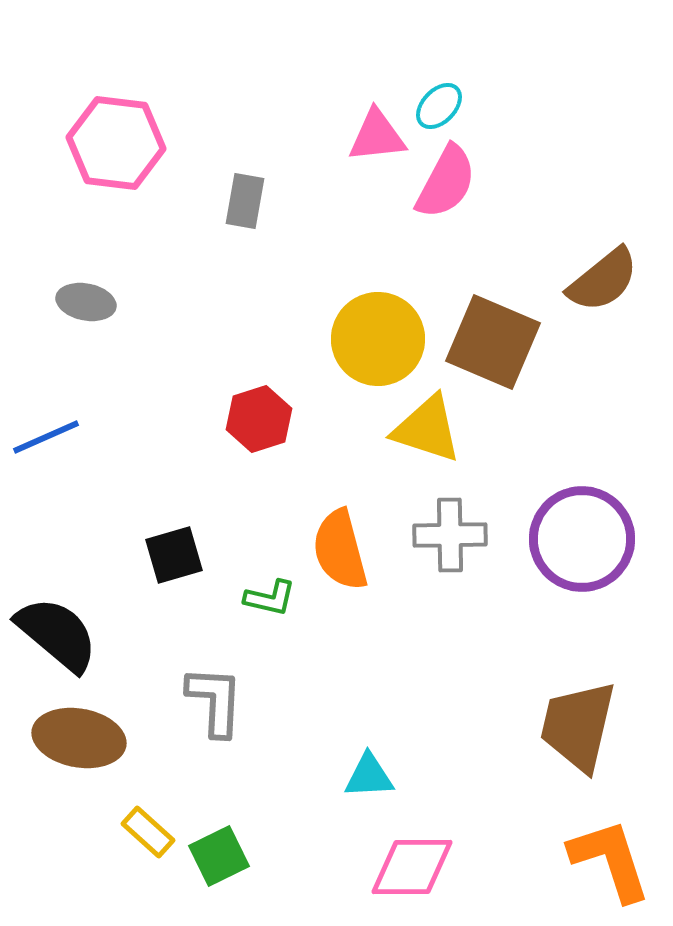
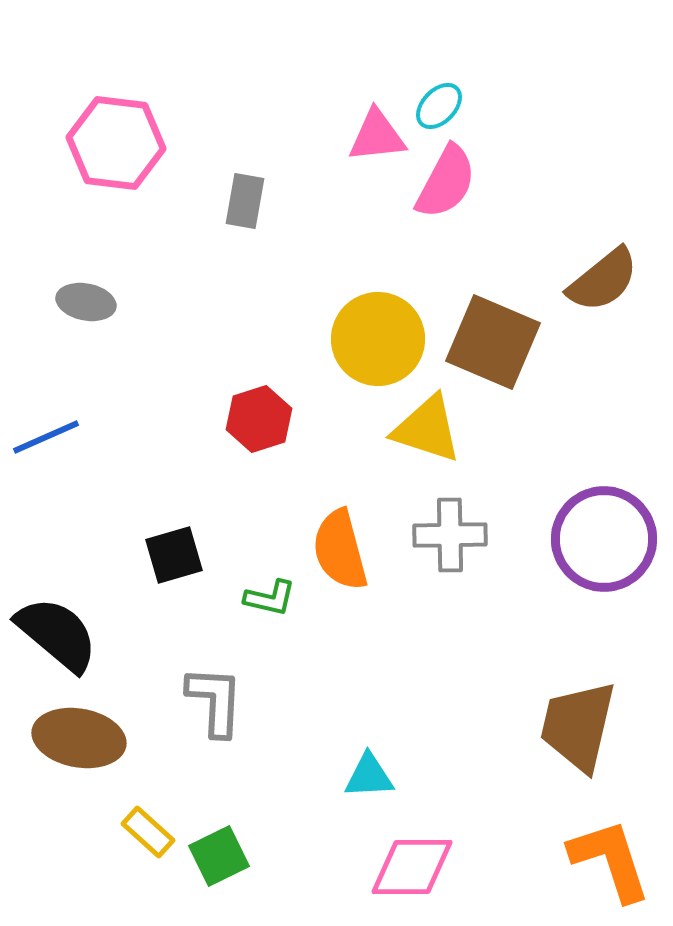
purple circle: moved 22 px right
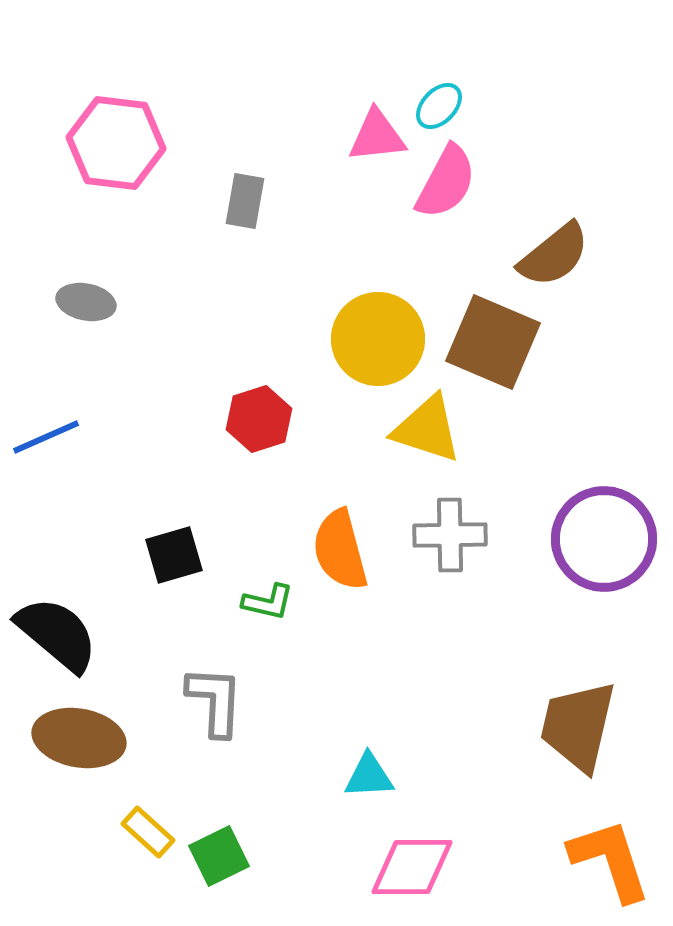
brown semicircle: moved 49 px left, 25 px up
green L-shape: moved 2 px left, 4 px down
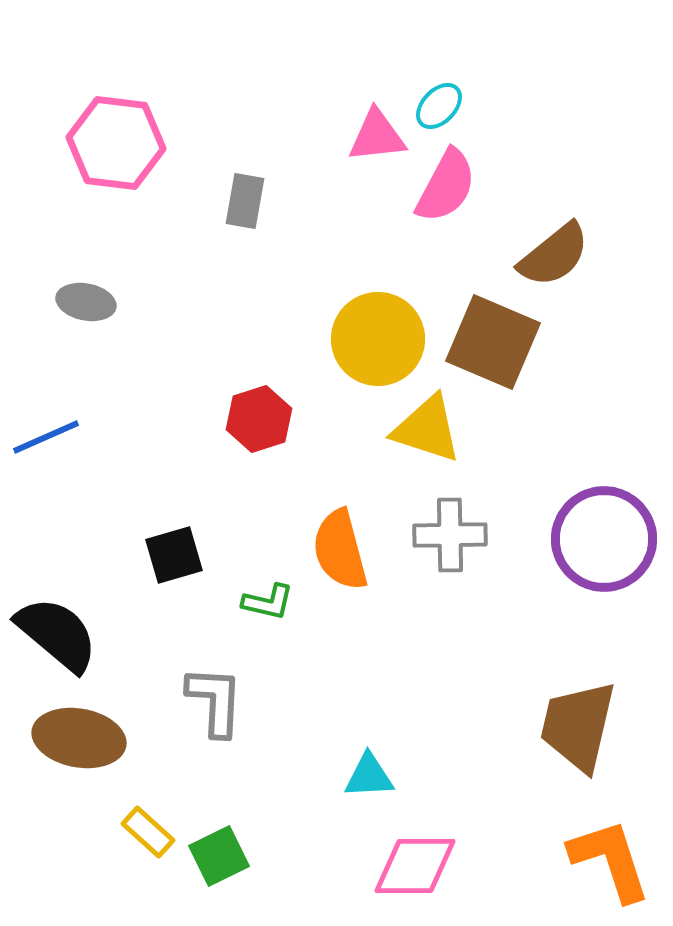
pink semicircle: moved 4 px down
pink diamond: moved 3 px right, 1 px up
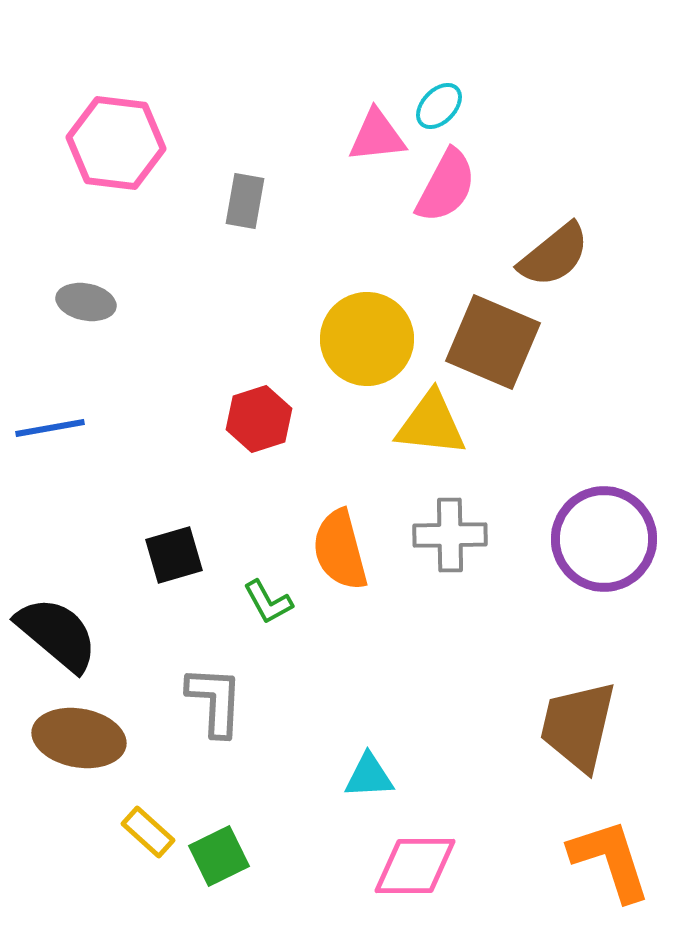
yellow circle: moved 11 px left
yellow triangle: moved 4 px right, 5 px up; rotated 12 degrees counterclockwise
blue line: moved 4 px right, 9 px up; rotated 14 degrees clockwise
green L-shape: rotated 48 degrees clockwise
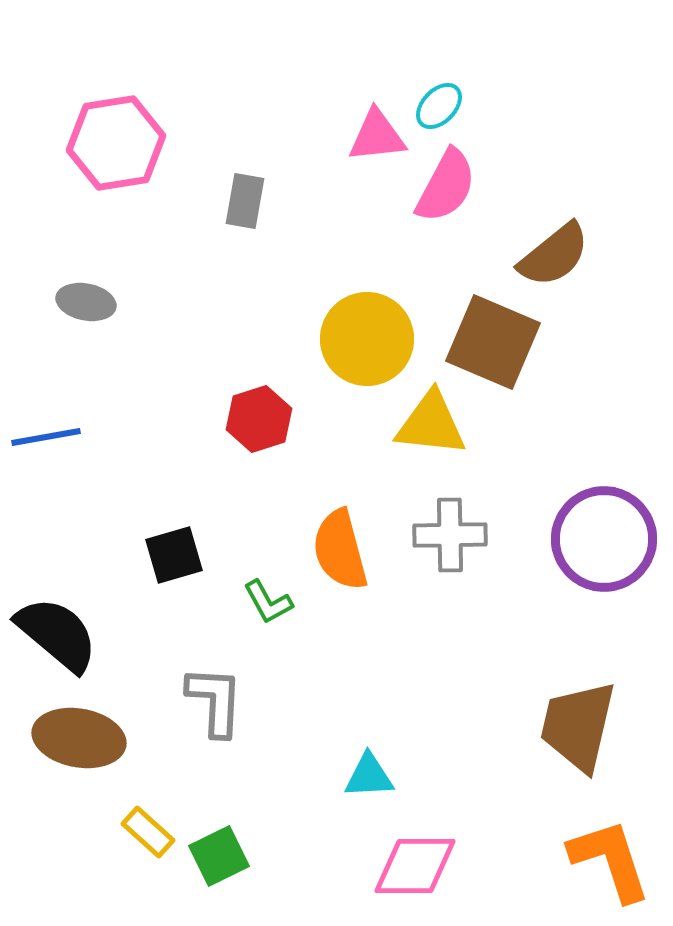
pink hexagon: rotated 16 degrees counterclockwise
blue line: moved 4 px left, 9 px down
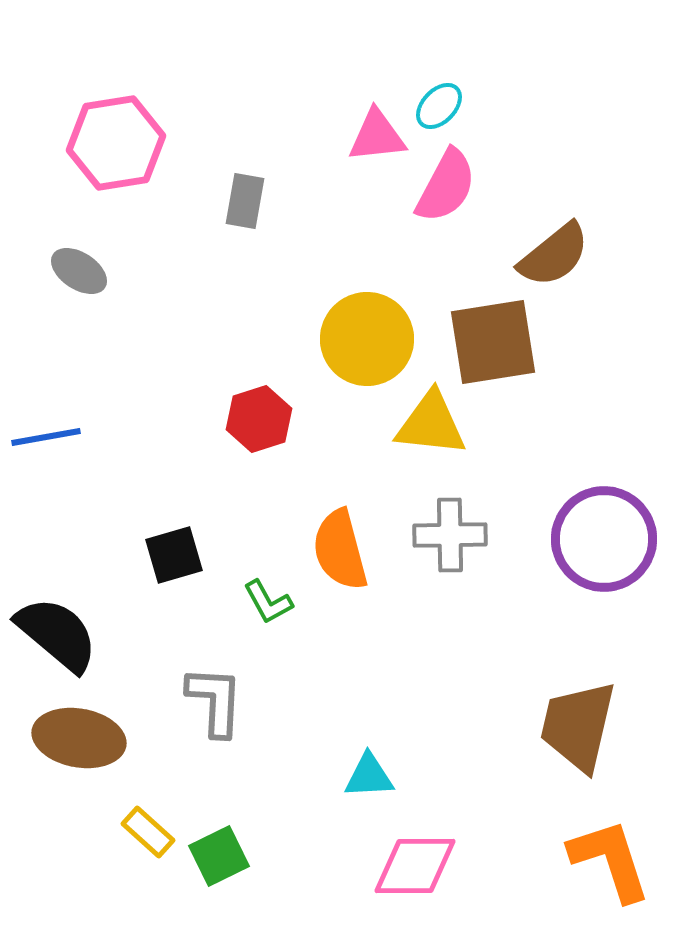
gray ellipse: moved 7 px left, 31 px up; rotated 22 degrees clockwise
brown square: rotated 32 degrees counterclockwise
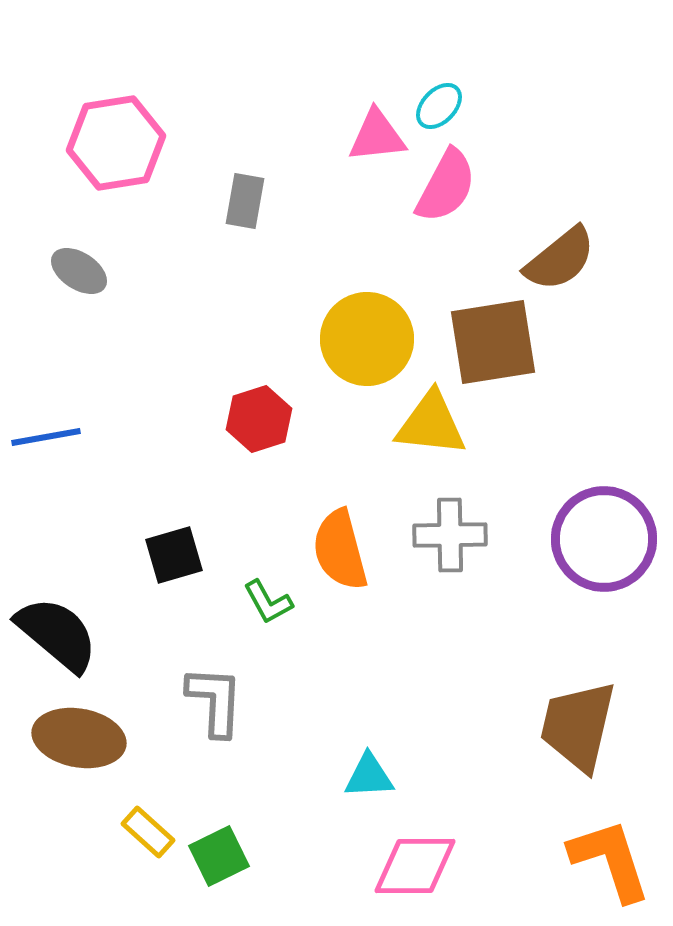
brown semicircle: moved 6 px right, 4 px down
